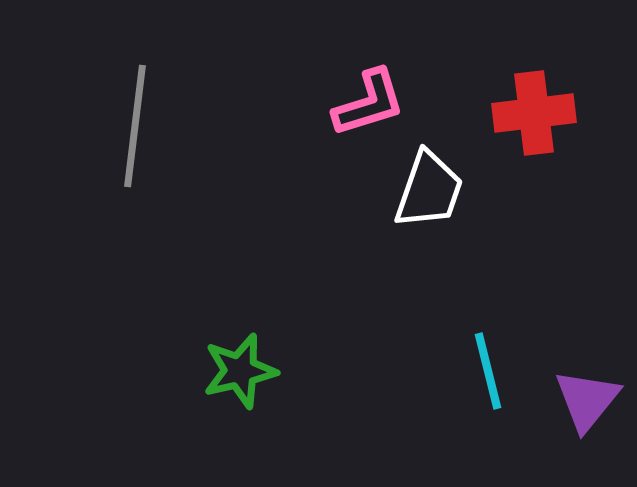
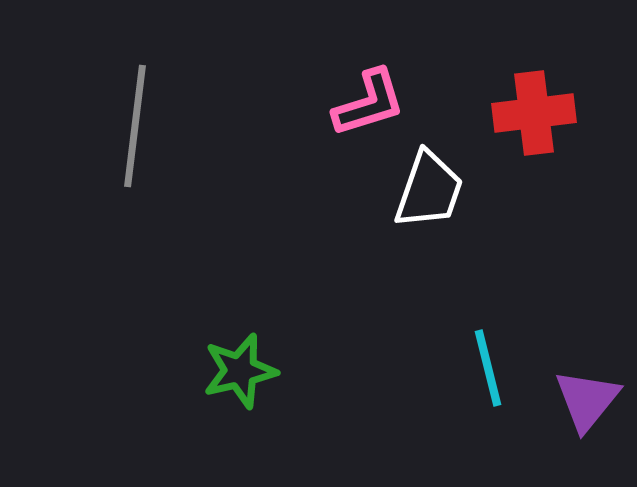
cyan line: moved 3 px up
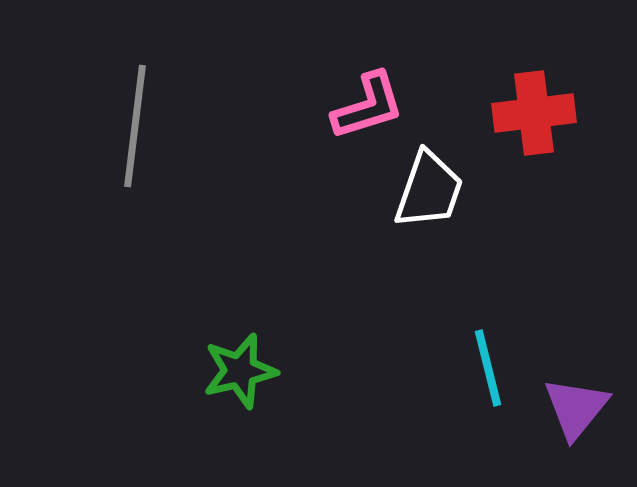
pink L-shape: moved 1 px left, 3 px down
purple triangle: moved 11 px left, 8 px down
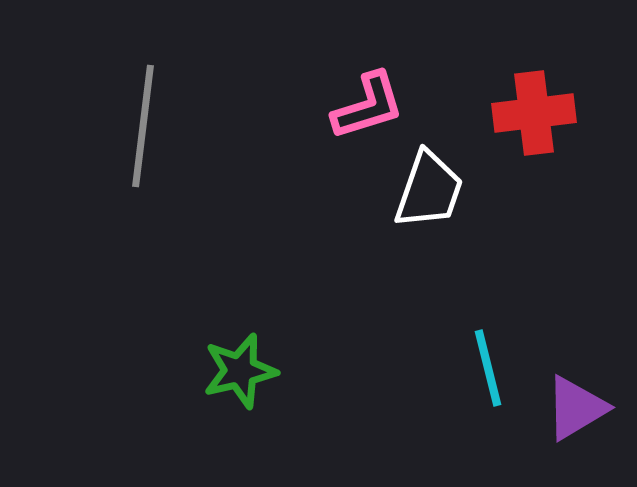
gray line: moved 8 px right
purple triangle: rotated 20 degrees clockwise
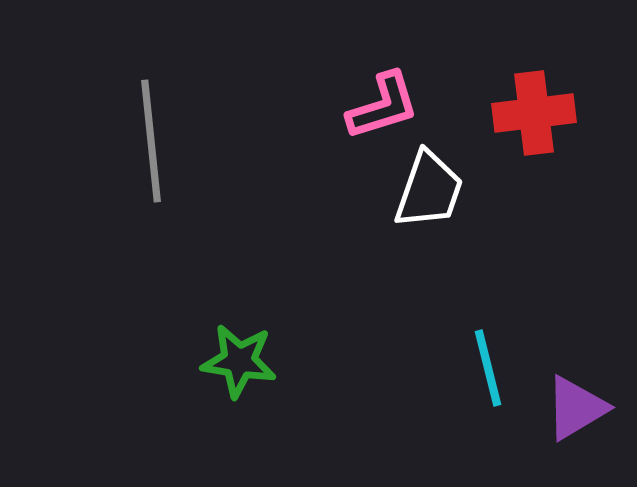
pink L-shape: moved 15 px right
gray line: moved 8 px right, 15 px down; rotated 13 degrees counterclockwise
green star: moved 1 px left, 10 px up; rotated 22 degrees clockwise
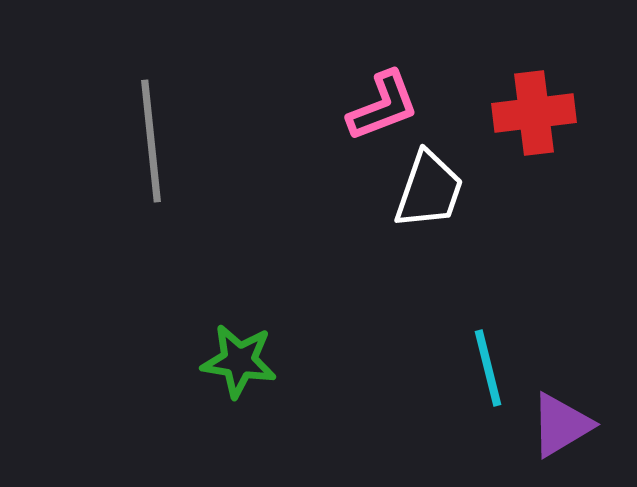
pink L-shape: rotated 4 degrees counterclockwise
purple triangle: moved 15 px left, 17 px down
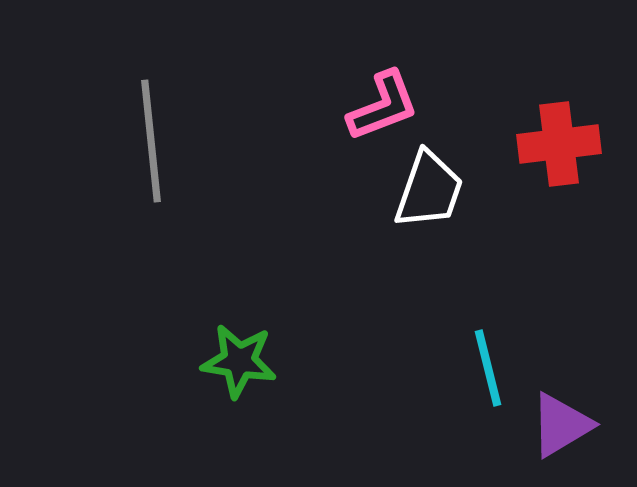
red cross: moved 25 px right, 31 px down
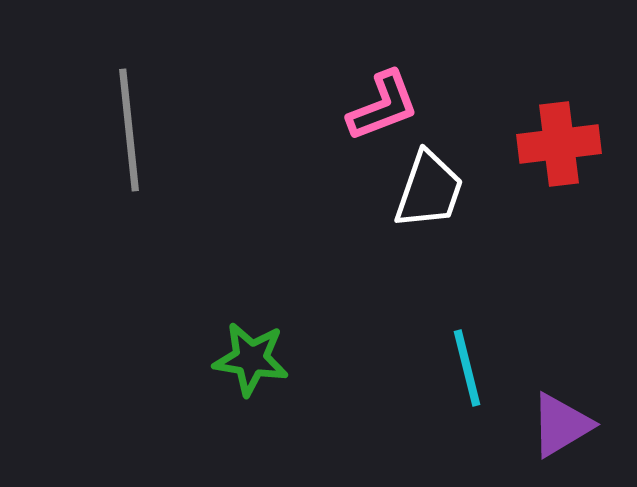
gray line: moved 22 px left, 11 px up
green star: moved 12 px right, 2 px up
cyan line: moved 21 px left
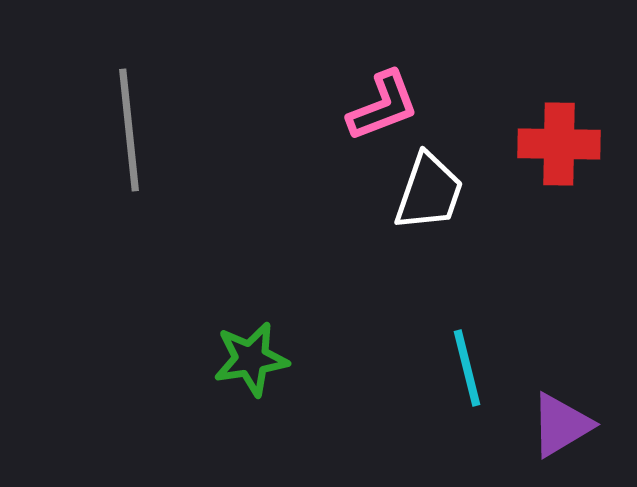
red cross: rotated 8 degrees clockwise
white trapezoid: moved 2 px down
green star: rotated 18 degrees counterclockwise
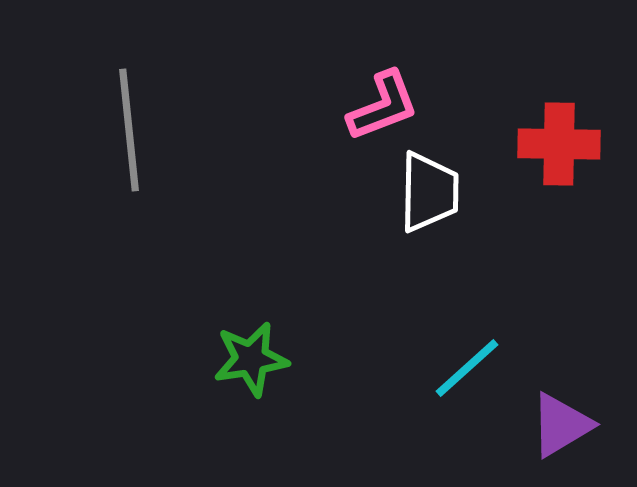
white trapezoid: rotated 18 degrees counterclockwise
cyan line: rotated 62 degrees clockwise
